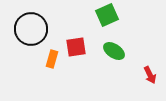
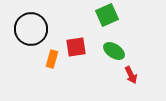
red arrow: moved 19 px left
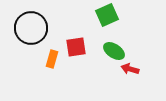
black circle: moved 1 px up
red arrow: moved 1 px left, 6 px up; rotated 132 degrees clockwise
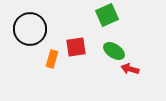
black circle: moved 1 px left, 1 px down
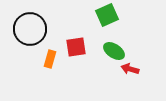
orange rectangle: moved 2 px left
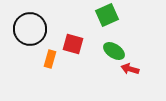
red square: moved 3 px left, 3 px up; rotated 25 degrees clockwise
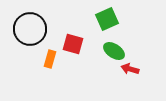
green square: moved 4 px down
